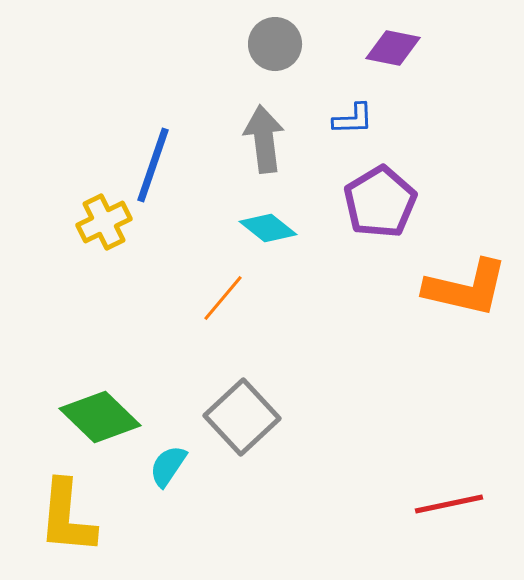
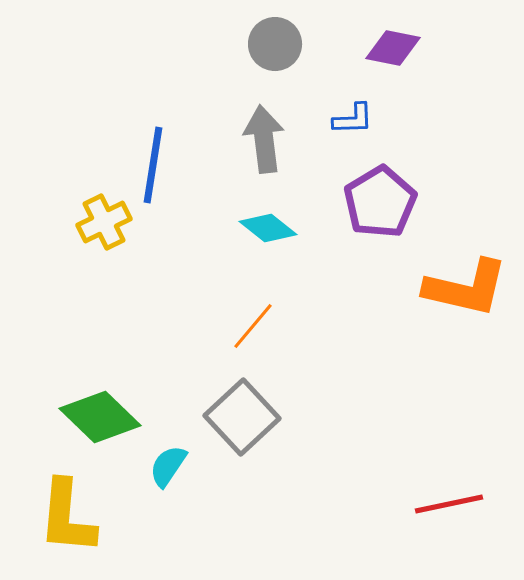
blue line: rotated 10 degrees counterclockwise
orange line: moved 30 px right, 28 px down
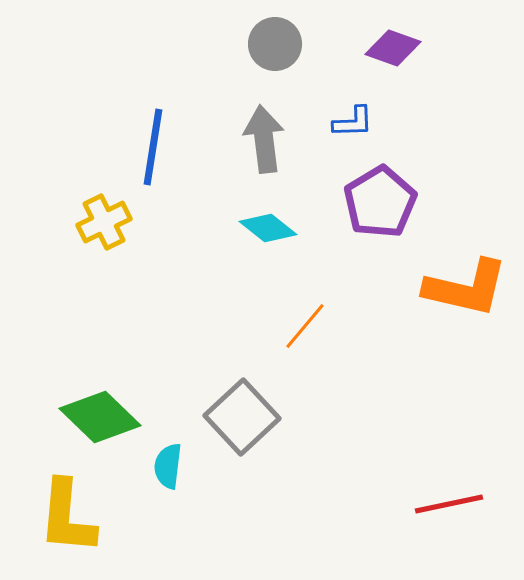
purple diamond: rotated 8 degrees clockwise
blue L-shape: moved 3 px down
blue line: moved 18 px up
orange line: moved 52 px right
cyan semicircle: rotated 27 degrees counterclockwise
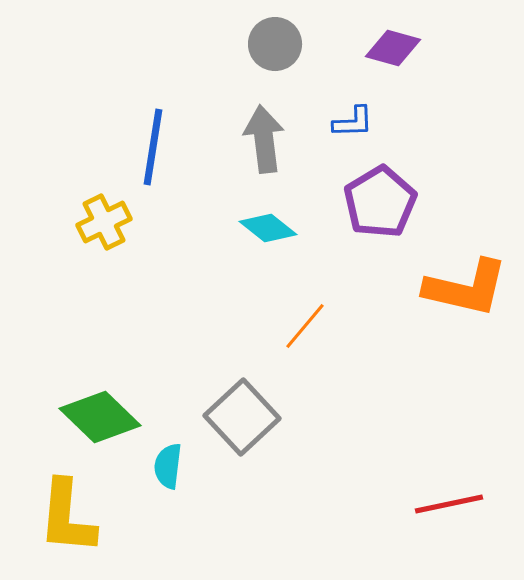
purple diamond: rotated 4 degrees counterclockwise
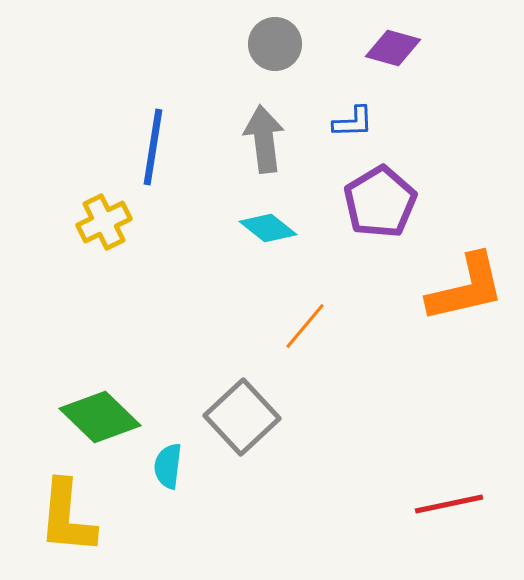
orange L-shape: rotated 26 degrees counterclockwise
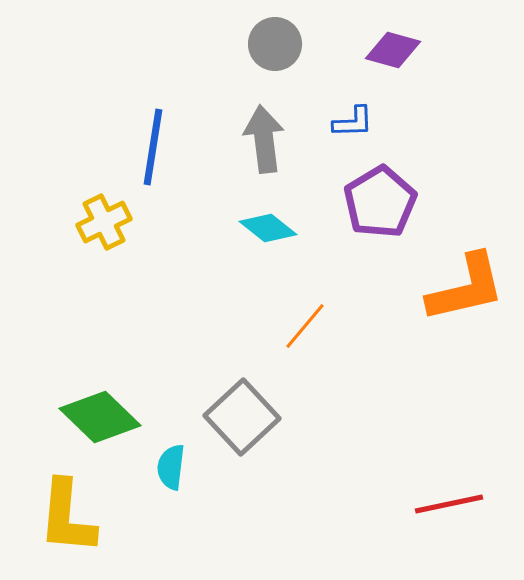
purple diamond: moved 2 px down
cyan semicircle: moved 3 px right, 1 px down
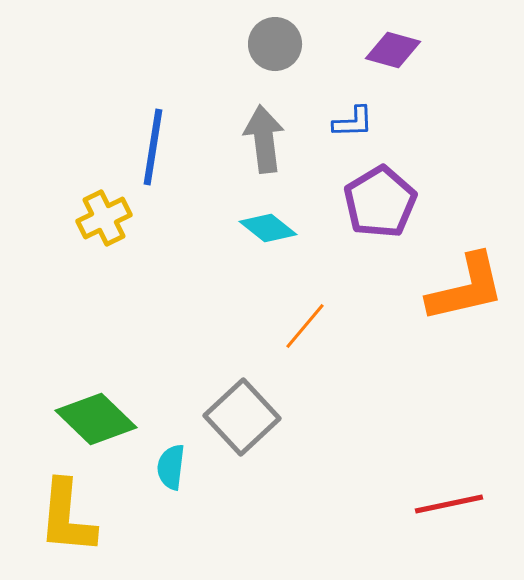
yellow cross: moved 4 px up
green diamond: moved 4 px left, 2 px down
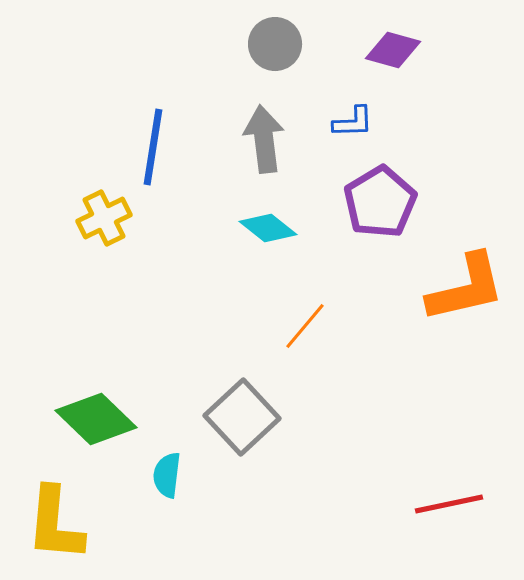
cyan semicircle: moved 4 px left, 8 px down
yellow L-shape: moved 12 px left, 7 px down
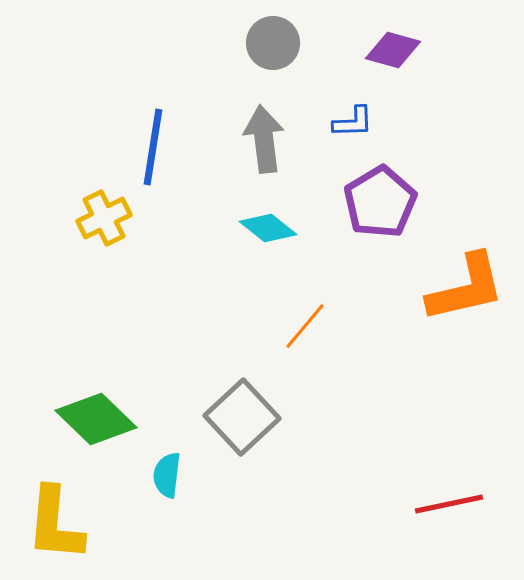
gray circle: moved 2 px left, 1 px up
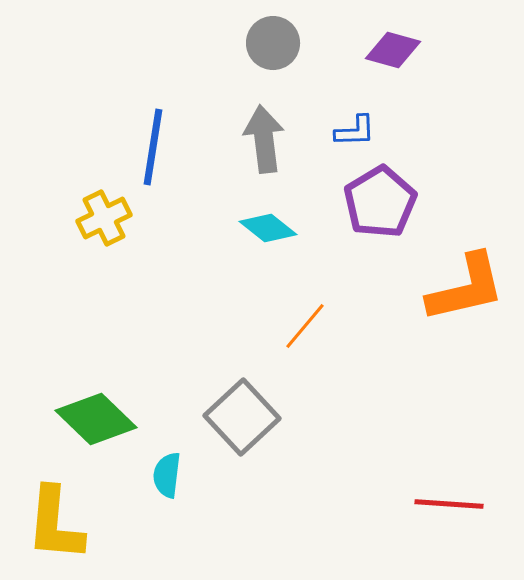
blue L-shape: moved 2 px right, 9 px down
red line: rotated 16 degrees clockwise
